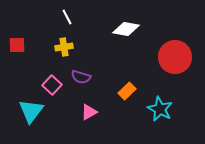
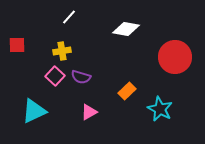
white line: moved 2 px right; rotated 70 degrees clockwise
yellow cross: moved 2 px left, 4 px down
pink square: moved 3 px right, 9 px up
cyan triangle: moved 3 px right; rotated 28 degrees clockwise
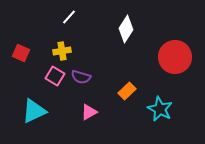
white diamond: rotated 68 degrees counterclockwise
red square: moved 4 px right, 8 px down; rotated 24 degrees clockwise
pink square: rotated 12 degrees counterclockwise
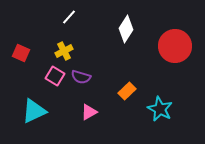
yellow cross: moved 2 px right; rotated 18 degrees counterclockwise
red circle: moved 11 px up
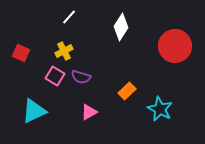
white diamond: moved 5 px left, 2 px up
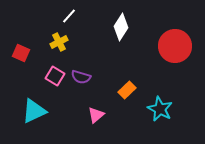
white line: moved 1 px up
yellow cross: moved 5 px left, 9 px up
orange rectangle: moved 1 px up
pink triangle: moved 7 px right, 3 px down; rotated 12 degrees counterclockwise
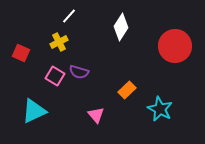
purple semicircle: moved 2 px left, 5 px up
pink triangle: rotated 30 degrees counterclockwise
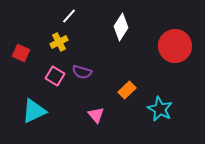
purple semicircle: moved 3 px right
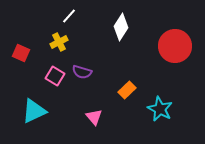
pink triangle: moved 2 px left, 2 px down
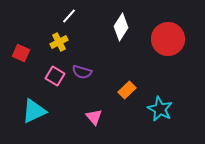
red circle: moved 7 px left, 7 px up
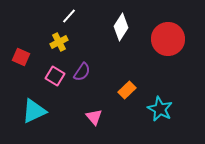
red square: moved 4 px down
purple semicircle: rotated 72 degrees counterclockwise
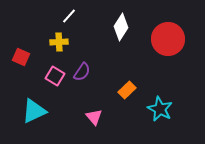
yellow cross: rotated 24 degrees clockwise
